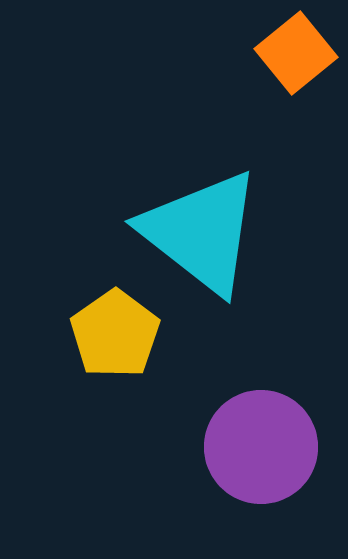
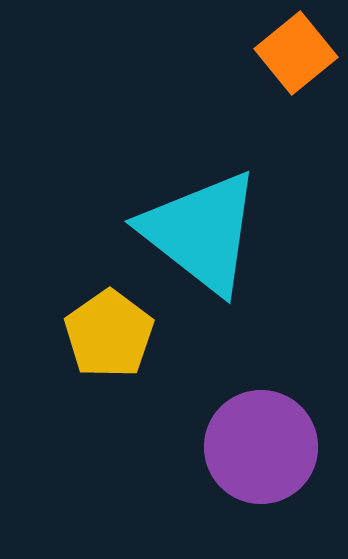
yellow pentagon: moved 6 px left
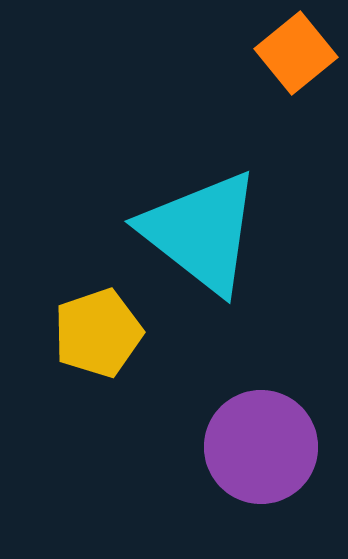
yellow pentagon: moved 11 px left, 1 px up; rotated 16 degrees clockwise
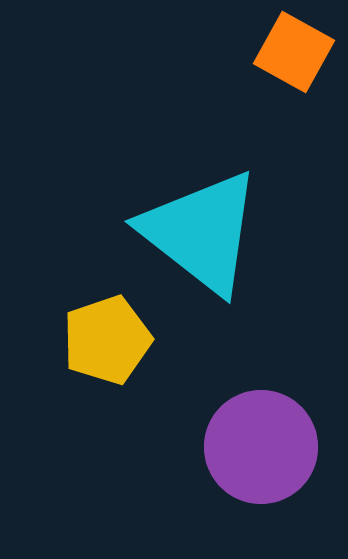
orange square: moved 2 px left, 1 px up; rotated 22 degrees counterclockwise
yellow pentagon: moved 9 px right, 7 px down
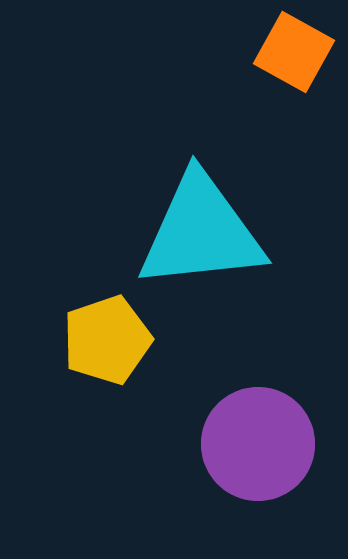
cyan triangle: rotated 44 degrees counterclockwise
purple circle: moved 3 px left, 3 px up
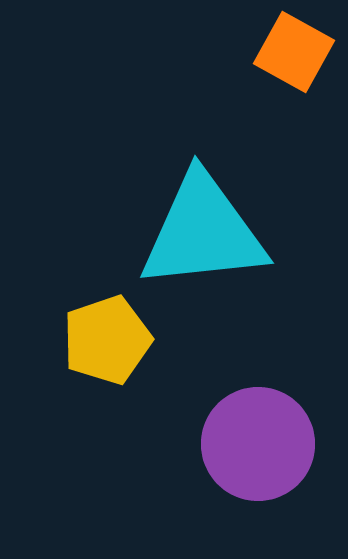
cyan triangle: moved 2 px right
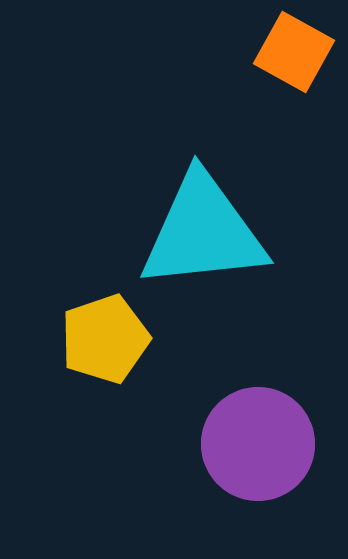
yellow pentagon: moved 2 px left, 1 px up
